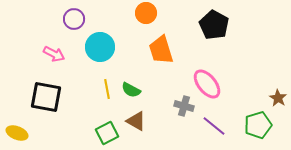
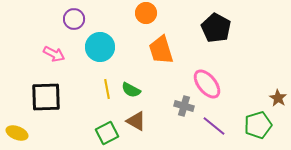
black pentagon: moved 2 px right, 3 px down
black square: rotated 12 degrees counterclockwise
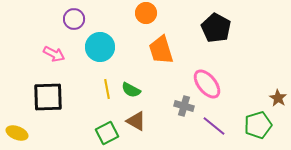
black square: moved 2 px right
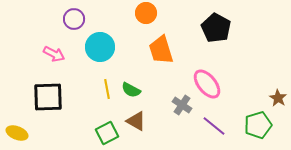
gray cross: moved 2 px left, 1 px up; rotated 18 degrees clockwise
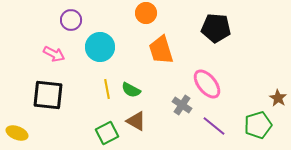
purple circle: moved 3 px left, 1 px down
black pentagon: rotated 24 degrees counterclockwise
black square: moved 2 px up; rotated 8 degrees clockwise
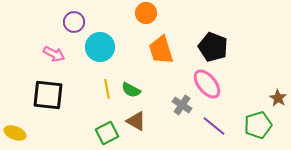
purple circle: moved 3 px right, 2 px down
black pentagon: moved 3 px left, 19 px down; rotated 16 degrees clockwise
yellow ellipse: moved 2 px left
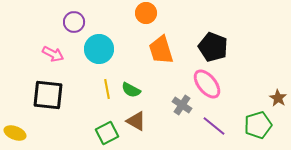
cyan circle: moved 1 px left, 2 px down
pink arrow: moved 1 px left
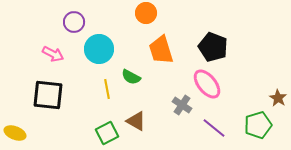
green semicircle: moved 13 px up
purple line: moved 2 px down
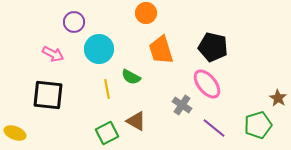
black pentagon: rotated 8 degrees counterclockwise
